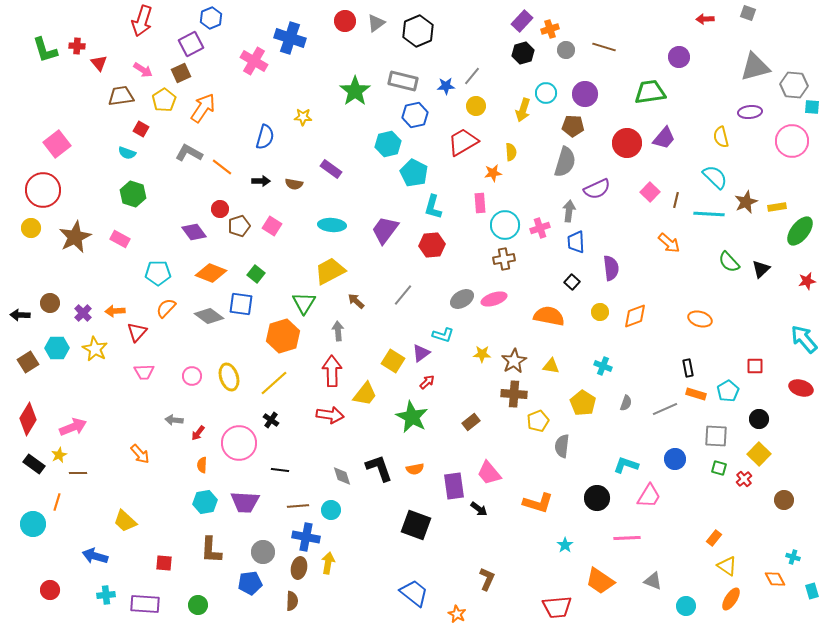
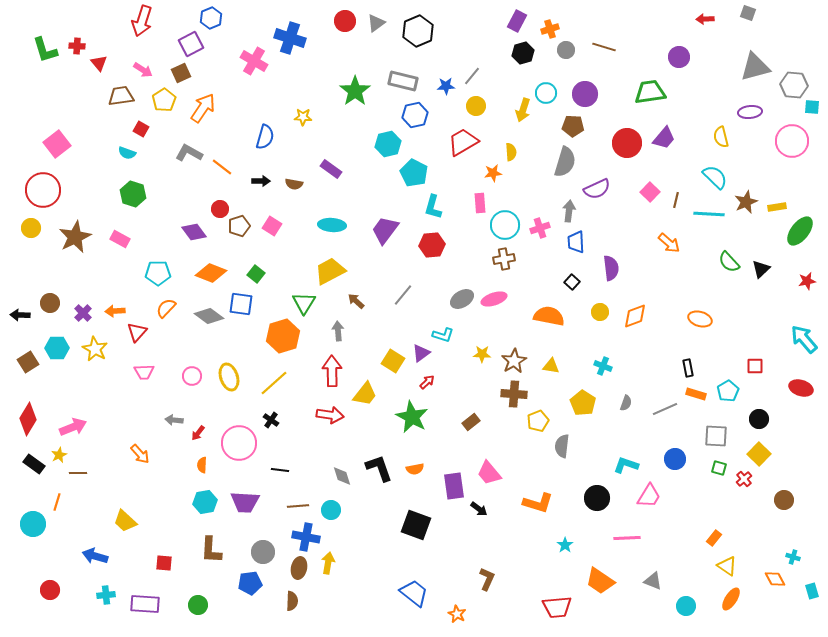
purple rectangle at (522, 21): moved 5 px left; rotated 15 degrees counterclockwise
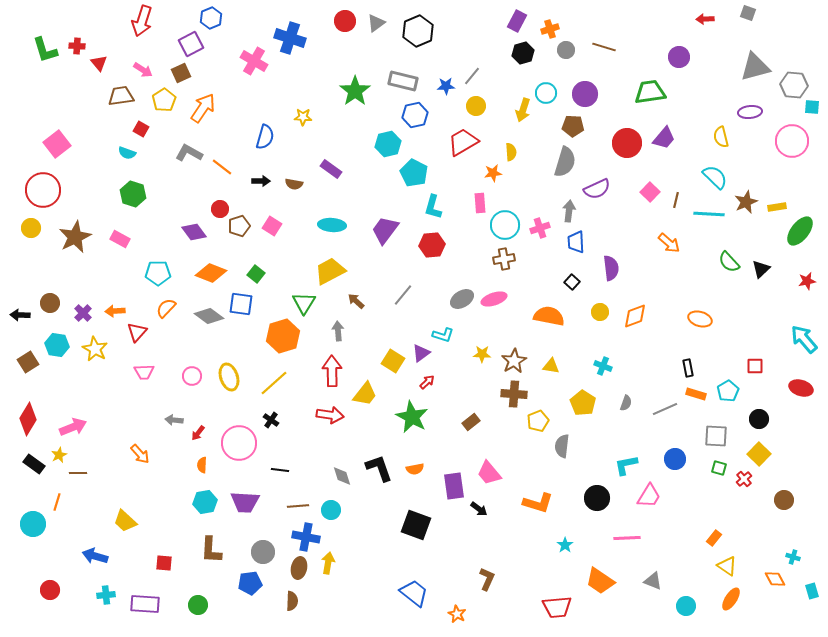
cyan hexagon at (57, 348): moved 3 px up; rotated 10 degrees clockwise
cyan L-shape at (626, 465): rotated 30 degrees counterclockwise
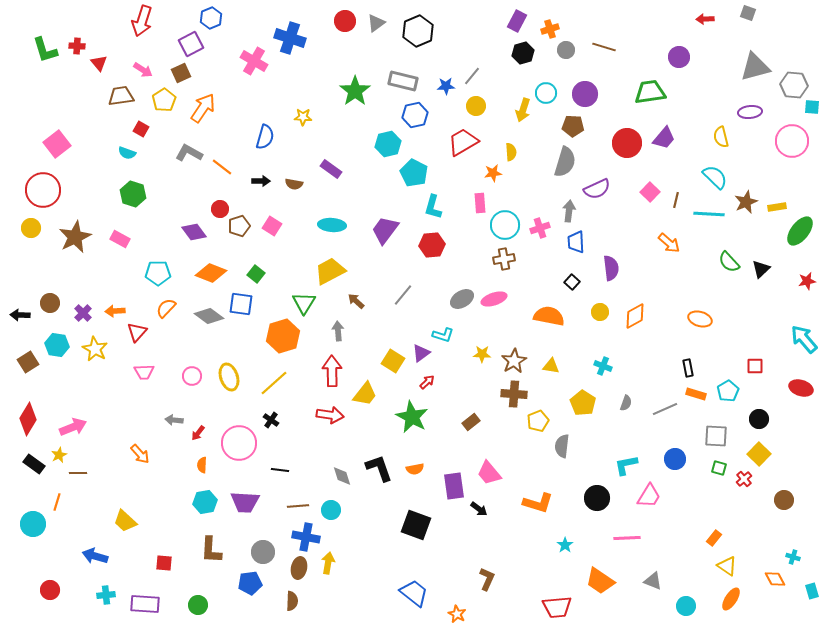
orange diamond at (635, 316): rotated 8 degrees counterclockwise
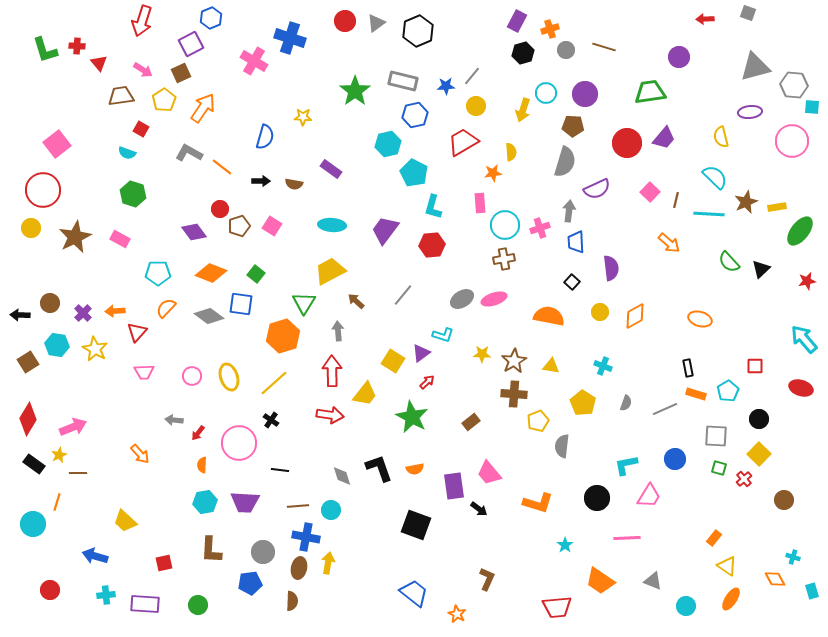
red square at (164, 563): rotated 18 degrees counterclockwise
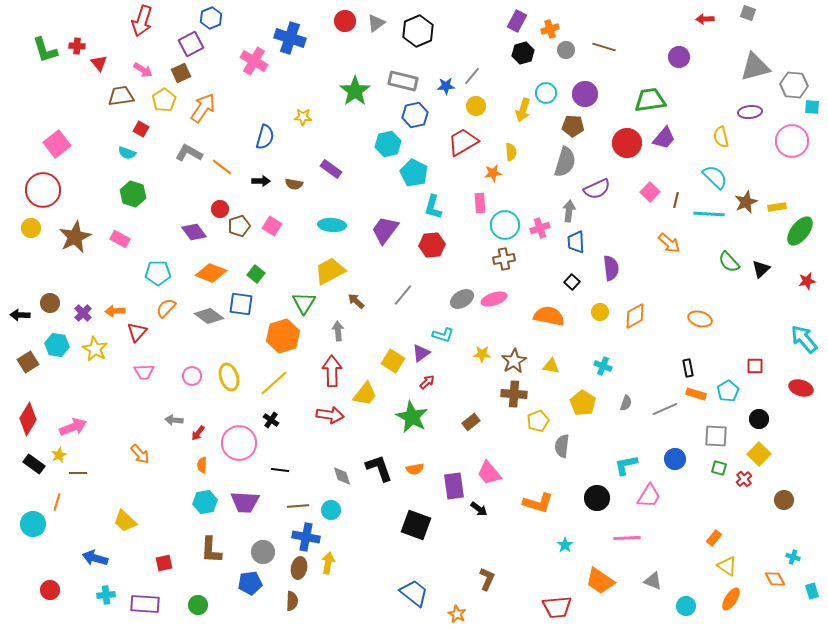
green trapezoid at (650, 92): moved 8 px down
blue arrow at (95, 556): moved 2 px down
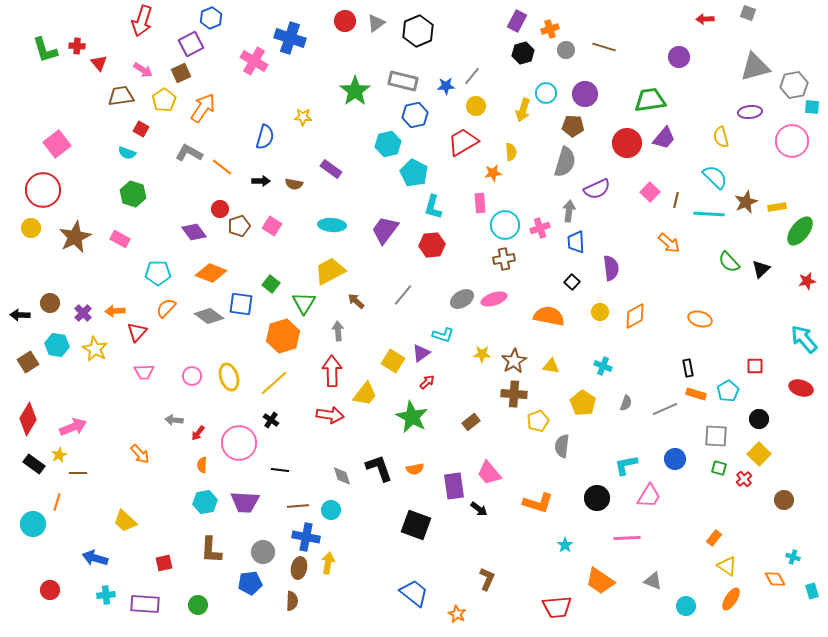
gray hexagon at (794, 85): rotated 16 degrees counterclockwise
green square at (256, 274): moved 15 px right, 10 px down
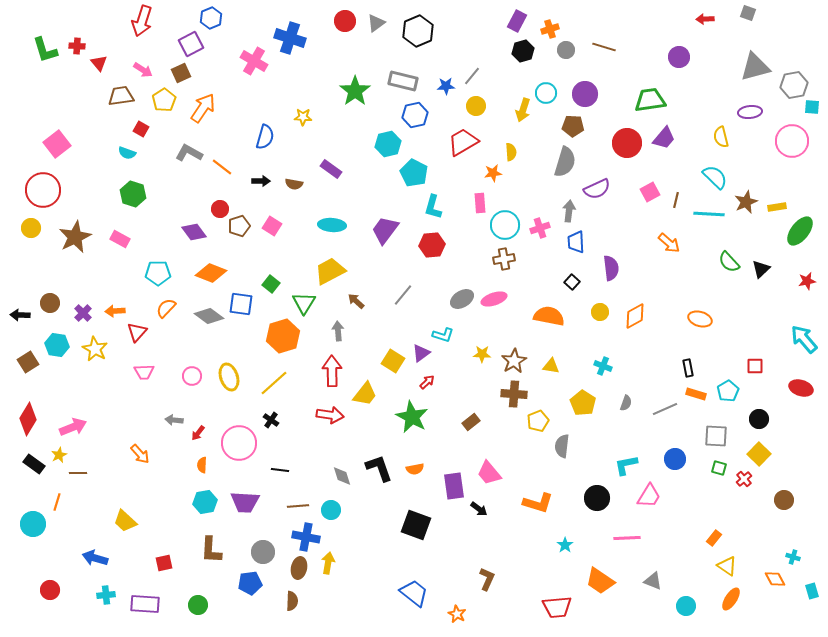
black hexagon at (523, 53): moved 2 px up
pink square at (650, 192): rotated 18 degrees clockwise
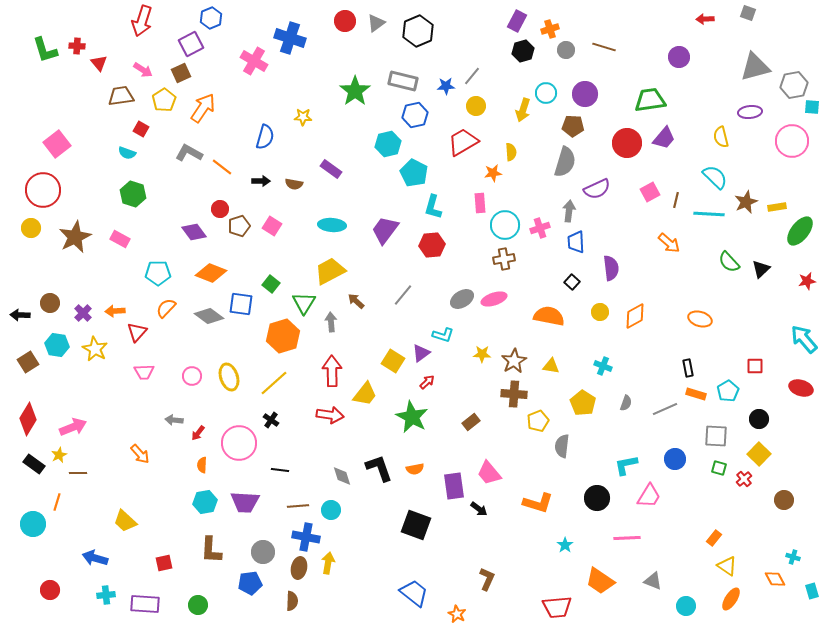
gray arrow at (338, 331): moved 7 px left, 9 px up
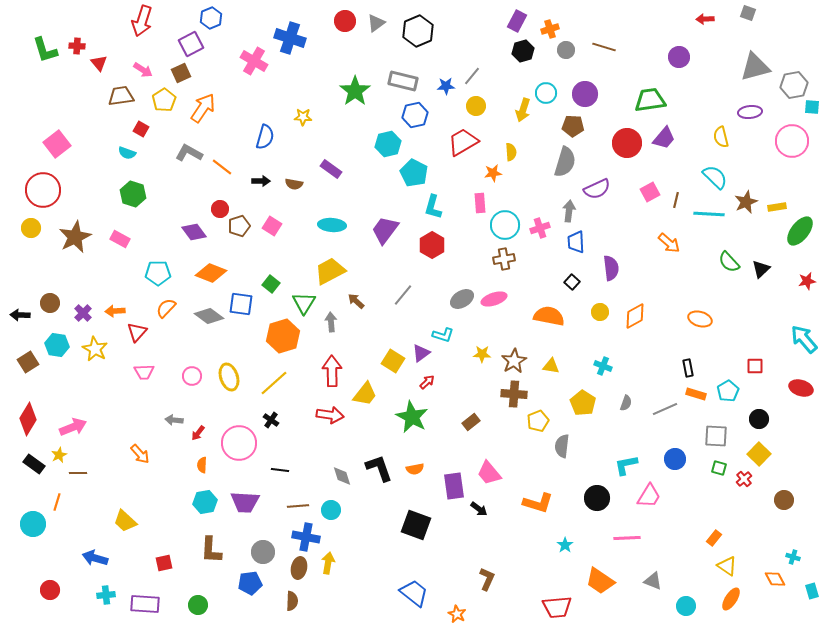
red hexagon at (432, 245): rotated 25 degrees counterclockwise
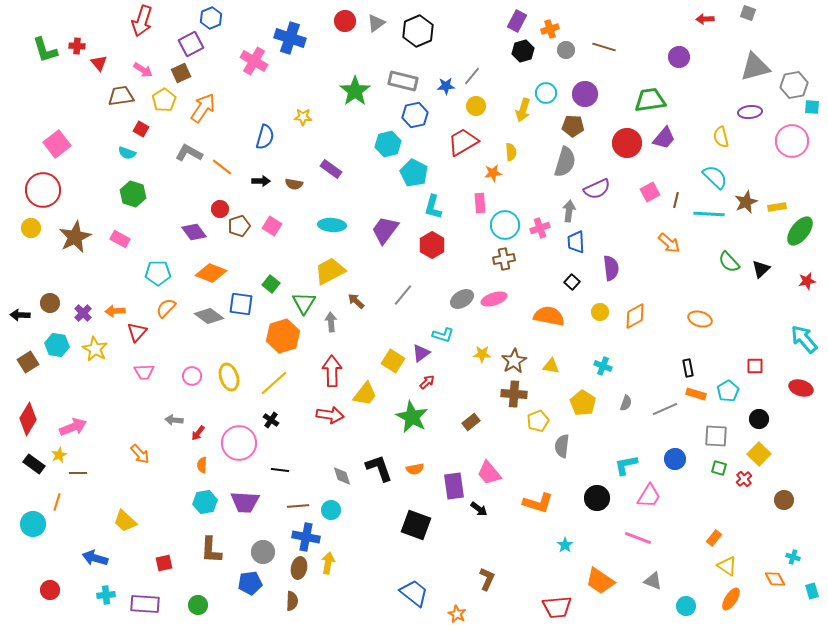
pink line at (627, 538): moved 11 px right; rotated 24 degrees clockwise
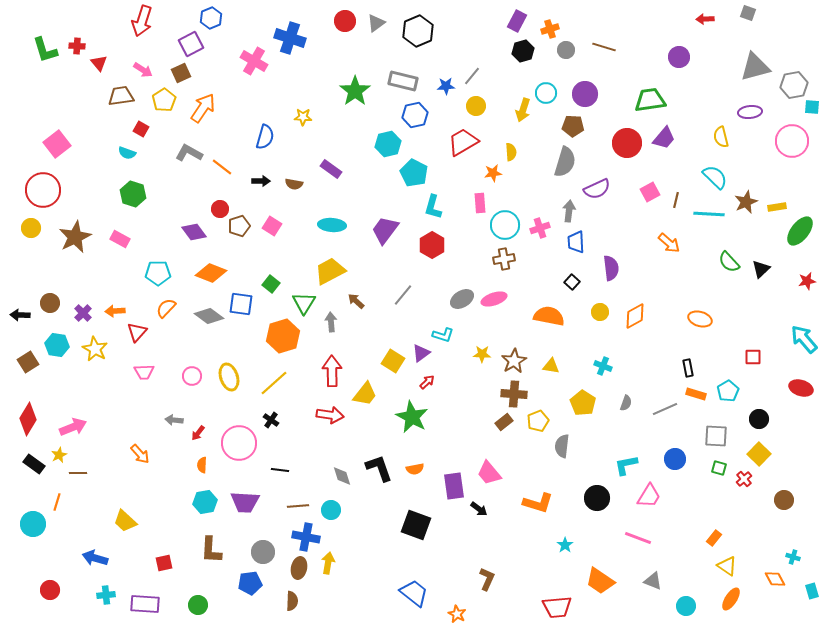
red square at (755, 366): moved 2 px left, 9 px up
brown rectangle at (471, 422): moved 33 px right
